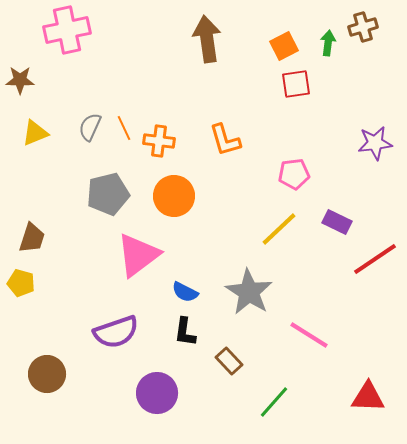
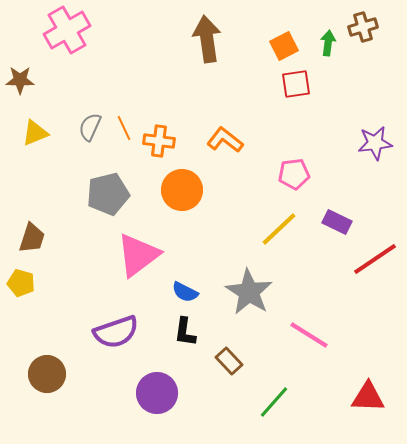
pink cross: rotated 18 degrees counterclockwise
orange L-shape: rotated 144 degrees clockwise
orange circle: moved 8 px right, 6 px up
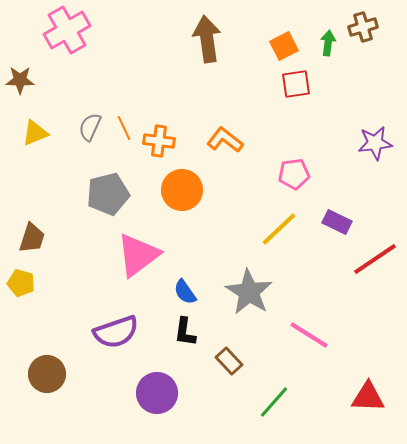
blue semicircle: rotated 28 degrees clockwise
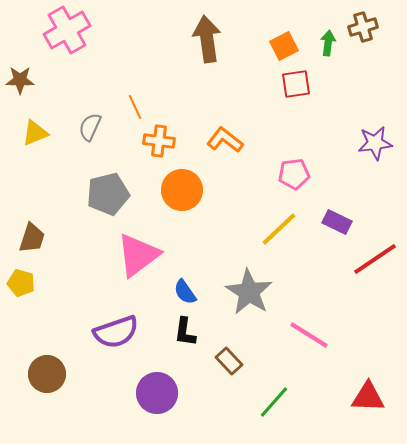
orange line: moved 11 px right, 21 px up
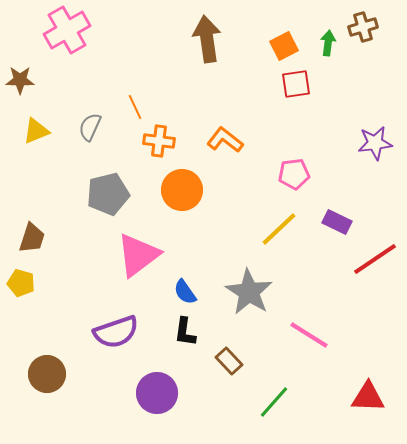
yellow triangle: moved 1 px right, 2 px up
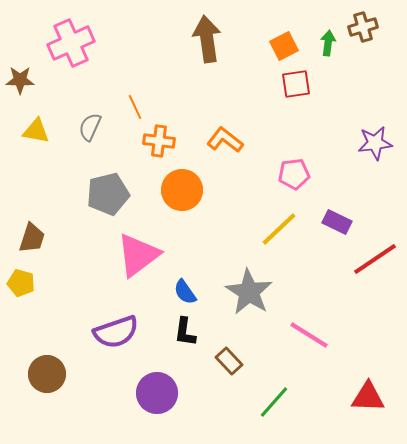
pink cross: moved 4 px right, 13 px down; rotated 6 degrees clockwise
yellow triangle: rotated 32 degrees clockwise
